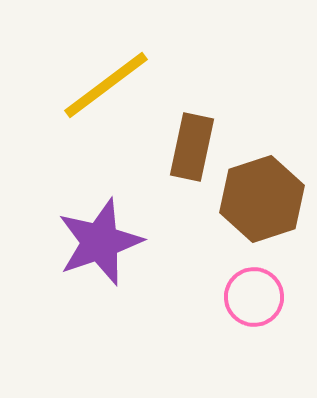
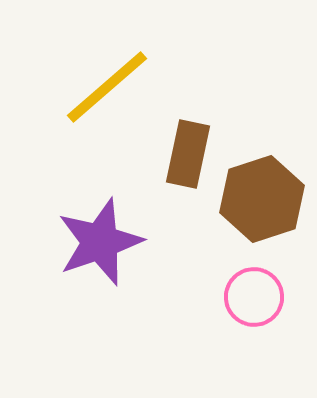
yellow line: moved 1 px right, 2 px down; rotated 4 degrees counterclockwise
brown rectangle: moved 4 px left, 7 px down
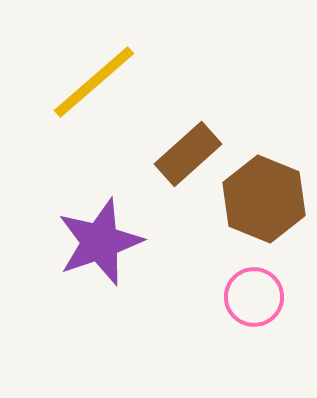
yellow line: moved 13 px left, 5 px up
brown rectangle: rotated 36 degrees clockwise
brown hexagon: moved 2 px right; rotated 20 degrees counterclockwise
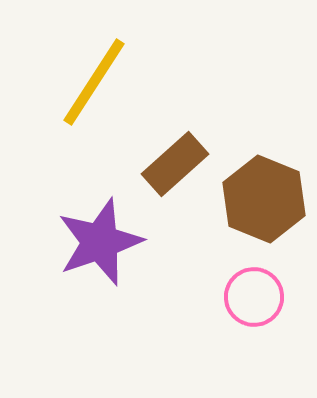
yellow line: rotated 16 degrees counterclockwise
brown rectangle: moved 13 px left, 10 px down
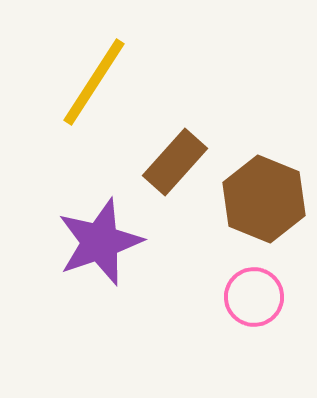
brown rectangle: moved 2 px up; rotated 6 degrees counterclockwise
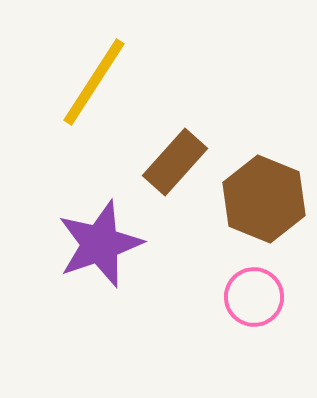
purple star: moved 2 px down
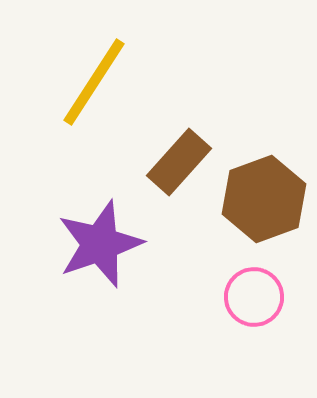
brown rectangle: moved 4 px right
brown hexagon: rotated 18 degrees clockwise
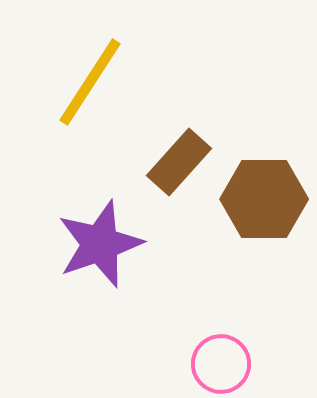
yellow line: moved 4 px left
brown hexagon: rotated 20 degrees clockwise
pink circle: moved 33 px left, 67 px down
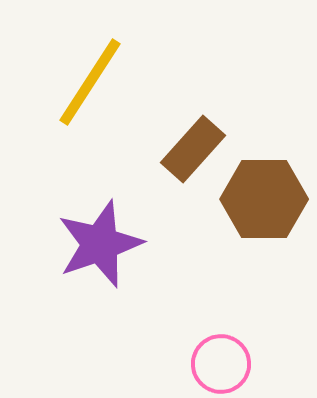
brown rectangle: moved 14 px right, 13 px up
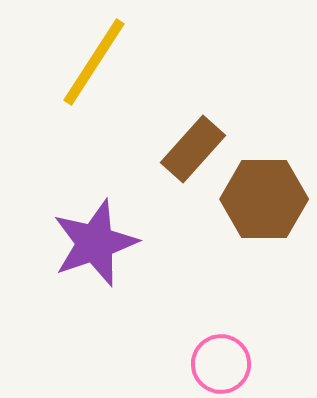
yellow line: moved 4 px right, 20 px up
purple star: moved 5 px left, 1 px up
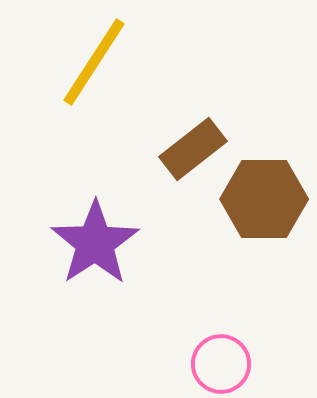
brown rectangle: rotated 10 degrees clockwise
purple star: rotated 14 degrees counterclockwise
